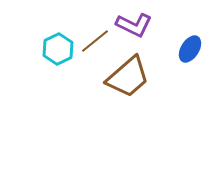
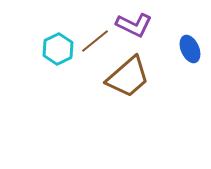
blue ellipse: rotated 56 degrees counterclockwise
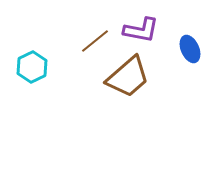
purple L-shape: moved 7 px right, 5 px down; rotated 15 degrees counterclockwise
cyan hexagon: moved 26 px left, 18 px down
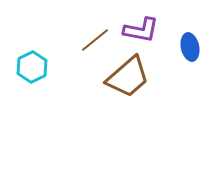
brown line: moved 1 px up
blue ellipse: moved 2 px up; rotated 12 degrees clockwise
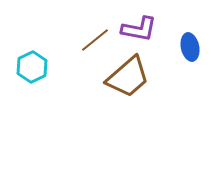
purple L-shape: moved 2 px left, 1 px up
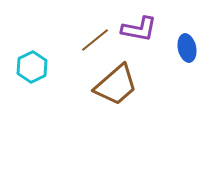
blue ellipse: moved 3 px left, 1 px down
brown trapezoid: moved 12 px left, 8 px down
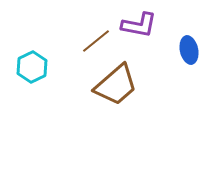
purple L-shape: moved 4 px up
brown line: moved 1 px right, 1 px down
blue ellipse: moved 2 px right, 2 px down
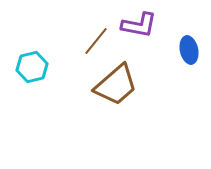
brown line: rotated 12 degrees counterclockwise
cyan hexagon: rotated 12 degrees clockwise
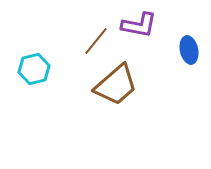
cyan hexagon: moved 2 px right, 2 px down
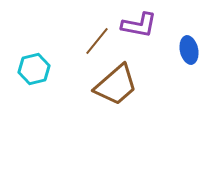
brown line: moved 1 px right
